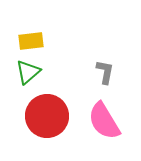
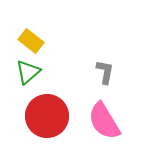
yellow rectangle: rotated 45 degrees clockwise
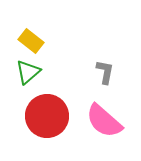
pink semicircle: rotated 18 degrees counterclockwise
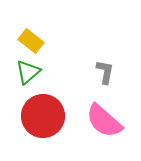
red circle: moved 4 px left
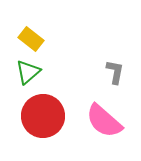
yellow rectangle: moved 2 px up
gray L-shape: moved 10 px right
